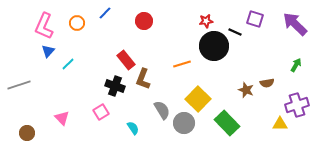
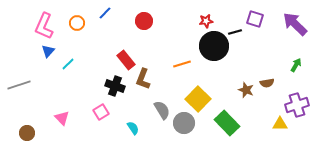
black line: rotated 40 degrees counterclockwise
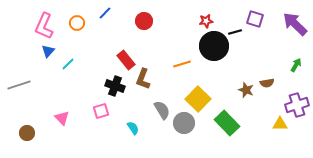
pink square: moved 1 px up; rotated 14 degrees clockwise
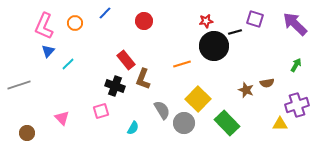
orange circle: moved 2 px left
cyan semicircle: rotated 64 degrees clockwise
